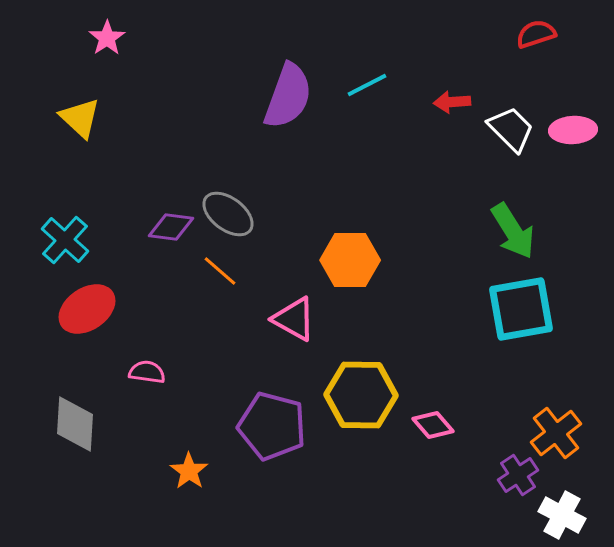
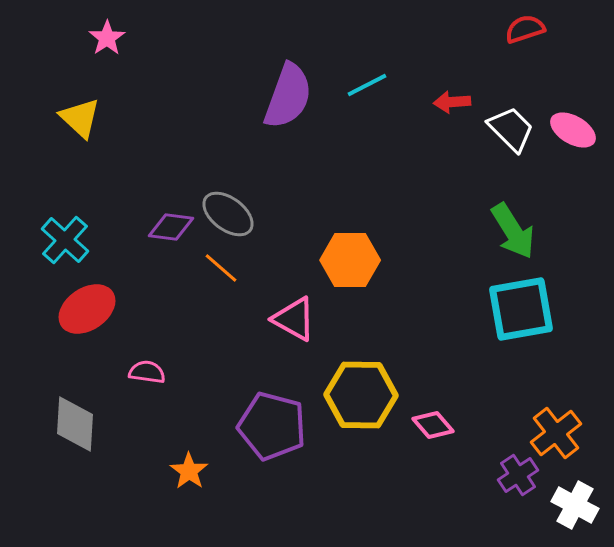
red semicircle: moved 11 px left, 5 px up
pink ellipse: rotated 33 degrees clockwise
orange line: moved 1 px right, 3 px up
white cross: moved 13 px right, 10 px up
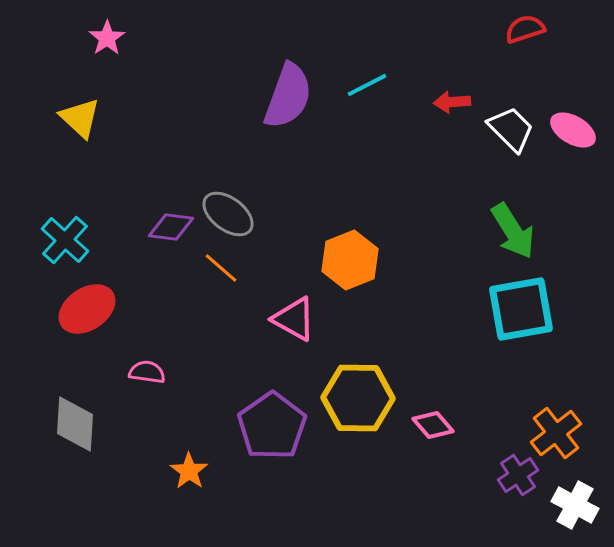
orange hexagon: rotated 22 degrees counterclockwise
yellow hexagon: moved 3 px left, 3 px down
purple pentagon: rotated 22 degrees clockwise
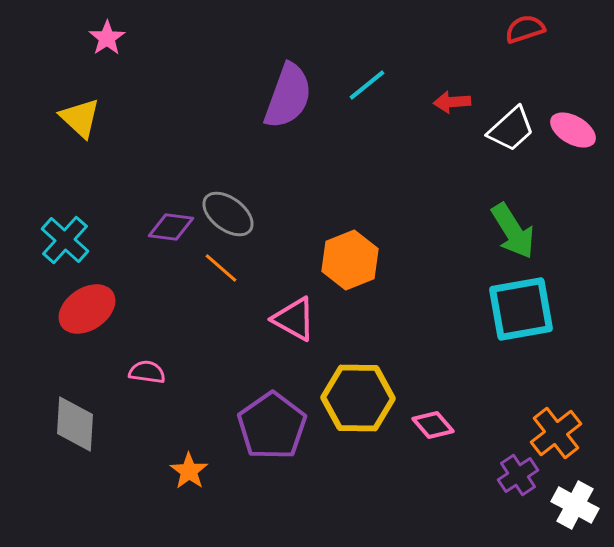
cyan line: rotated 12 degrees counterclockwise
white trapezoid: rotated 93 degrees clockwise
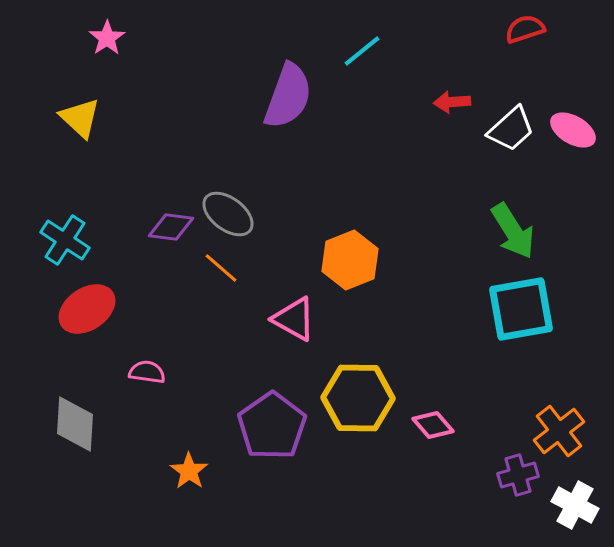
cyan line: moved 5 px left, 34 px up
cyan cross: rotated 9 degrees counterclockwise
orange cross: moved 3 px right, 2 px up
purple cross: rotated 18 degrees clockwise
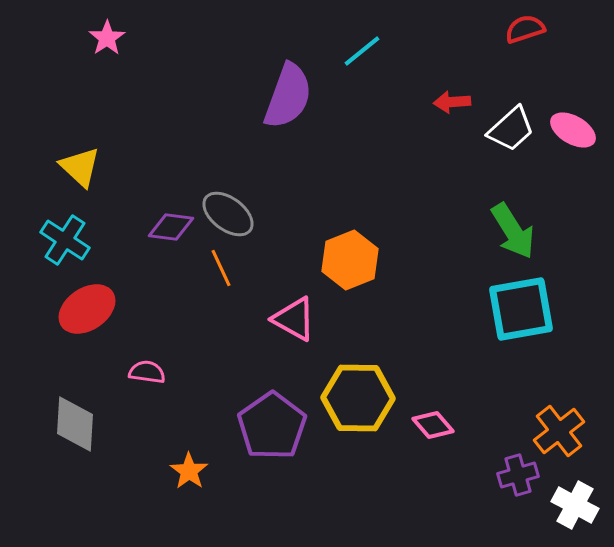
yellow triangle: moved 49 px down
orange line: rotated 24 degrees clockwise
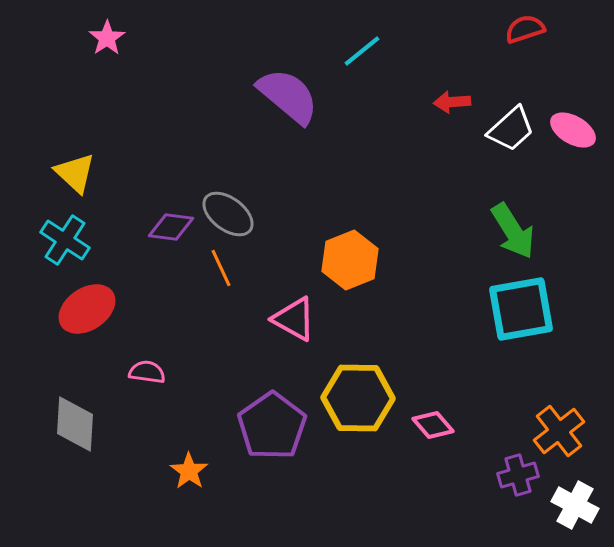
purple semicircle: rotated 70 degrees counterclockwise
yellow triangle: moved 5 px left, 6 px down
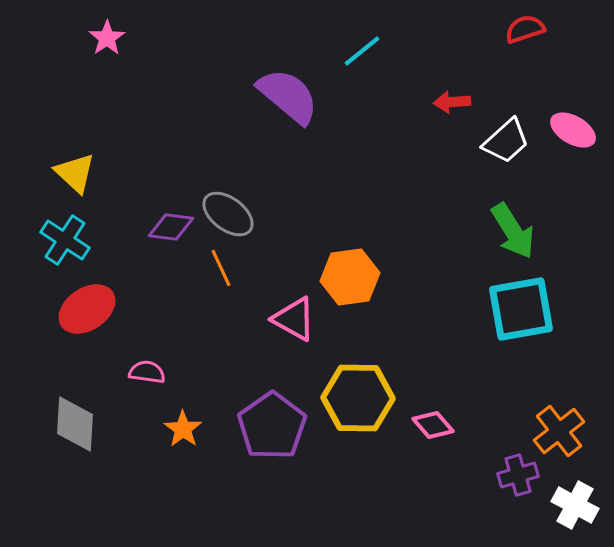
white trapezoid: moved 5 px left, 12 px down
orange hexagon: moved 17 px down; rotated 14 degrees clockwise
orange star: moved 6 px left, 42 px up
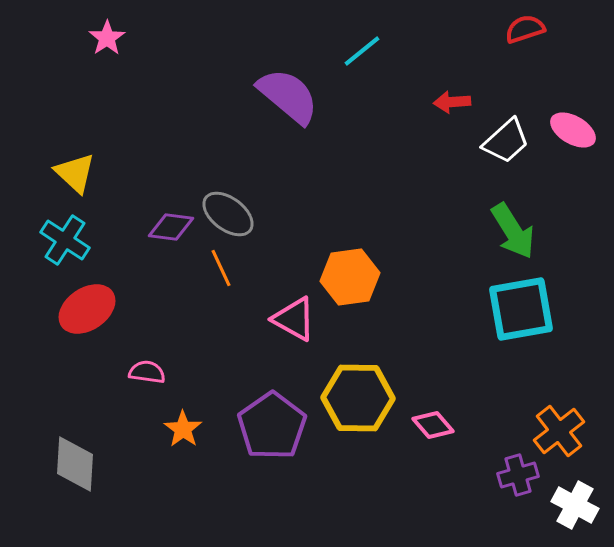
gray diamond: moved 40 px down
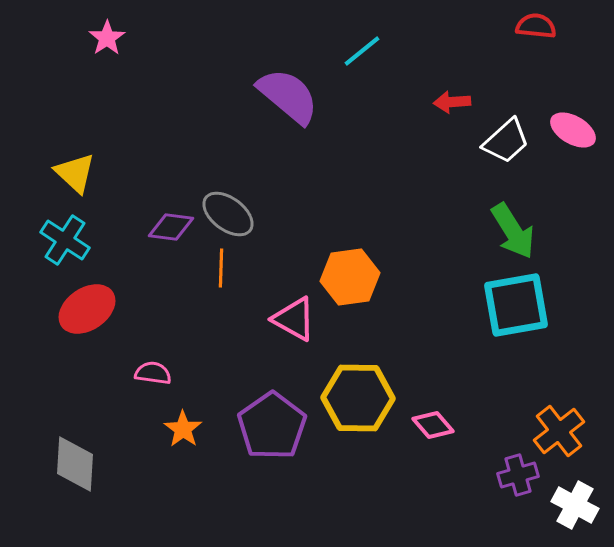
red semicircle: moved 11 px right, 3 px up; rotated 24 degrees clockwise
orange line: rotated 27 degrees clockwise
cyan square: moved 5 px left, 4 px up
pink semicircle: moved 6 px right, 1 px down
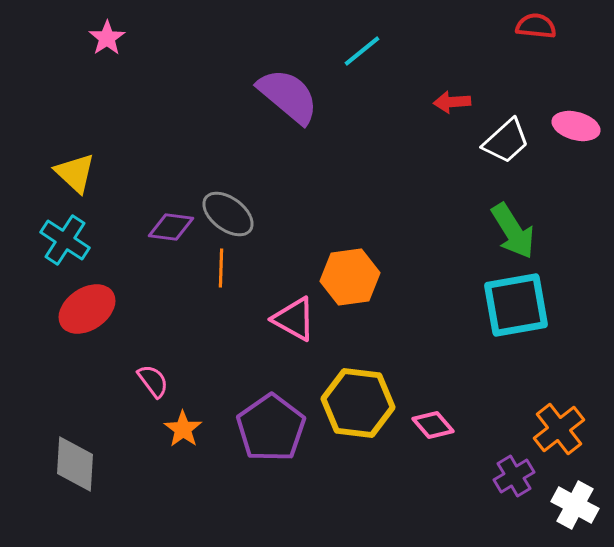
pink ellipse: moved 3 px right, 4 px up; rotated 15 degrees counterclockwise
pink semicircle: moved 8 px down; rotated 45 degrees clockwise
yellow hexagon: moved 5 px down; rotated 6 degrees clockwise
purple pentagon: moved 1 px left, 2 px down
orange cross: moved 2 px up
purple cross: moved 4 px left, 1 px down; rotated 15 degrees counterclockwise
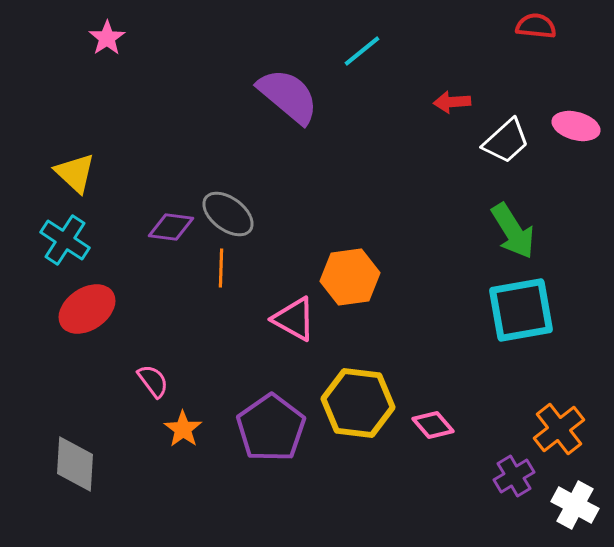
cyan square: moved 5 px right, 5 px down
